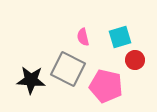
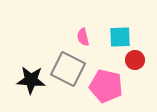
cyan square: rotated 15 degrees clockwise
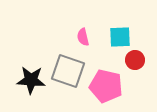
gray square: moved 2 px down; rotated 8 degrees counterclockwise
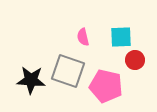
cyan square: moved 1 px right
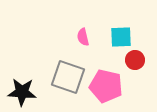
gray square: moved 6 px down
black star: moved 9 px left, 12 px down
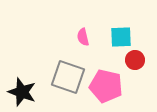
black star: rotated 16 degrees clockwise
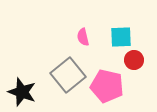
red circle: moved 1 px left
gray square: moved 2 px up; rotated 32 degrees clockwise
pink pentagon: moved 1 px right
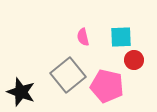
black star: moved 1 px left
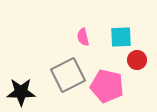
red circle: moved 3 px right
gray square: rotated 12 degrees clockwise
black star: rotated 20 degrees counterclockwise
